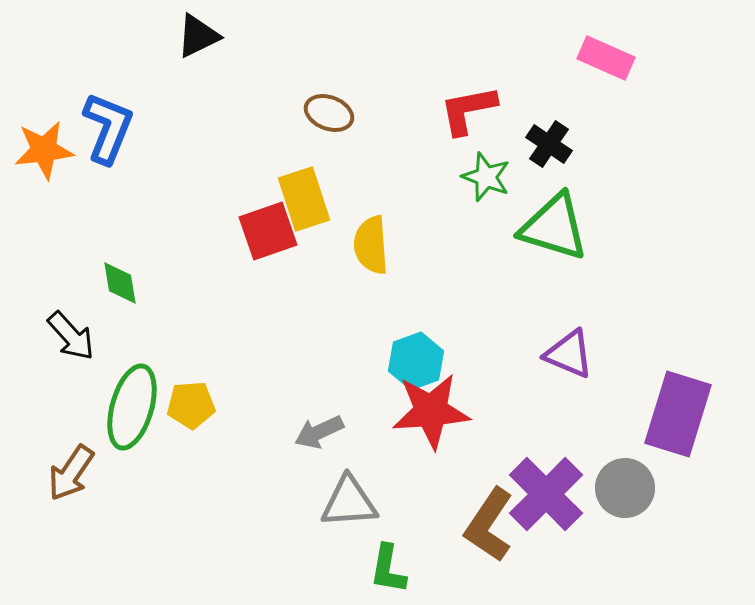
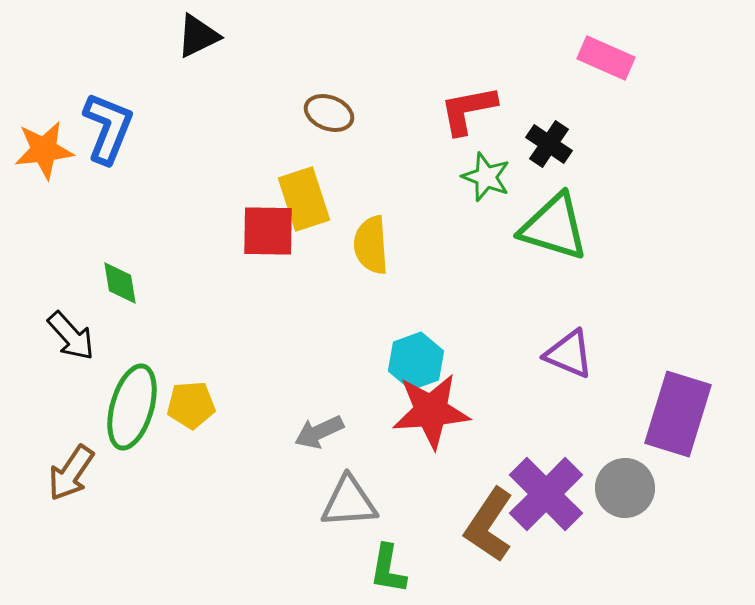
red square: rotated 20 degrees clockwise
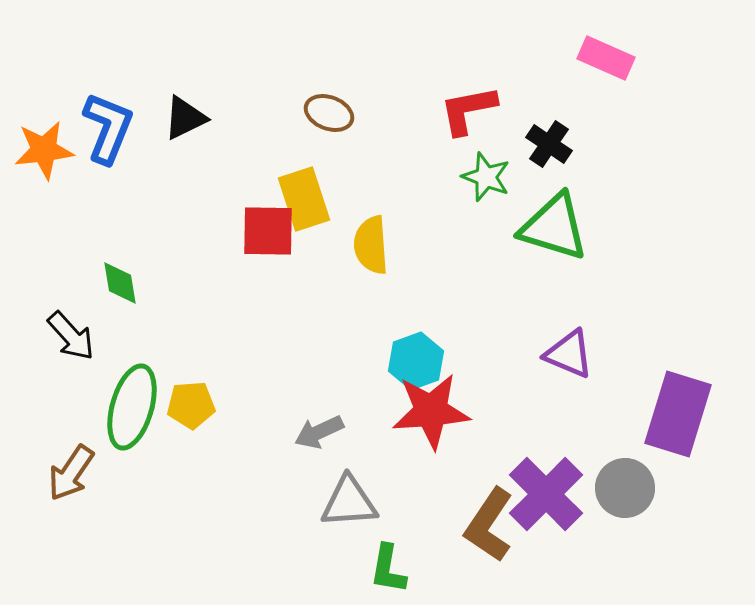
black triangle: moved 13 px left, 82 px down
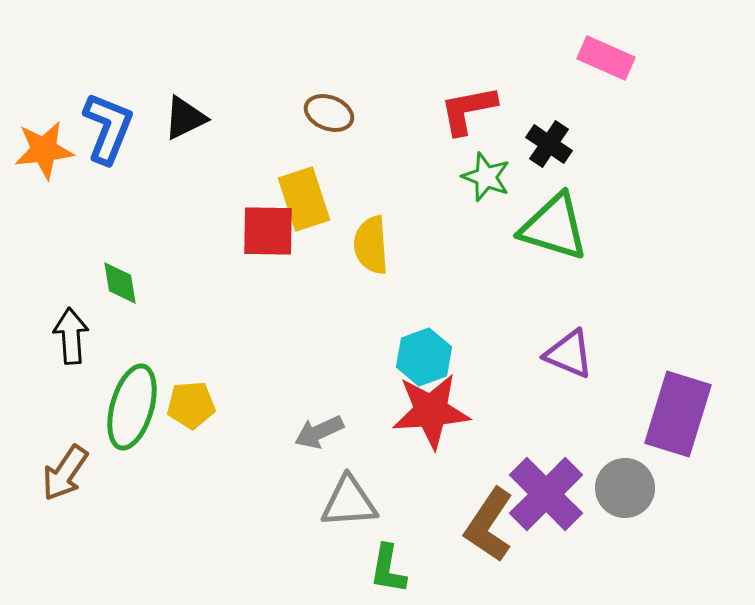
black arrow: rotated 142 degrees counterclockwise
cyan hexagon: moved 8 px right, 4 px up
brown arrow: moved 6 px left
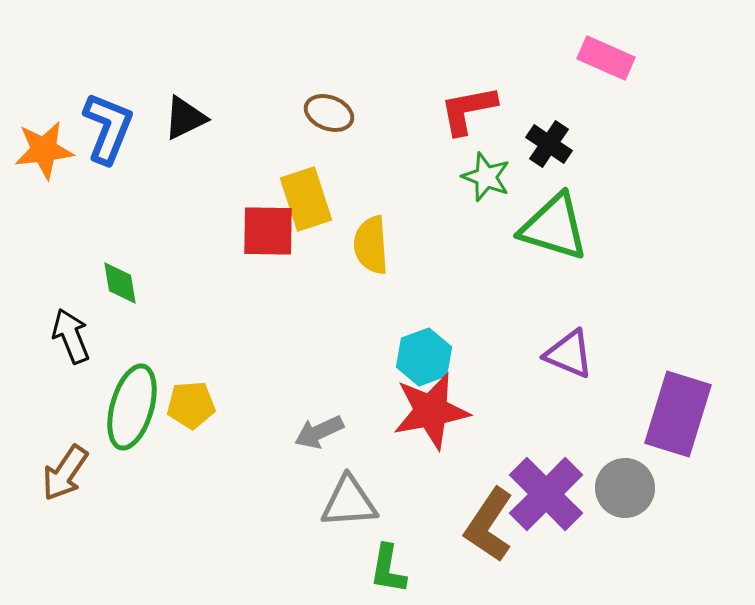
yellow rectangle: moved 2 px right
black arrow: rotated 18 degrees counterclockwise
red star: rotated 6 degrees counterclockwise
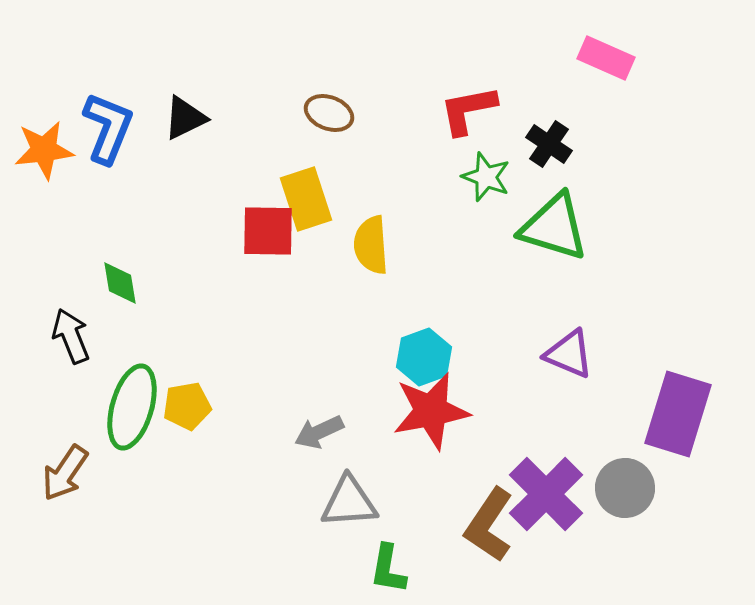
yellow pentagon: moved 4 px left, 1 px down; rotated 6 degrees counterclockwise
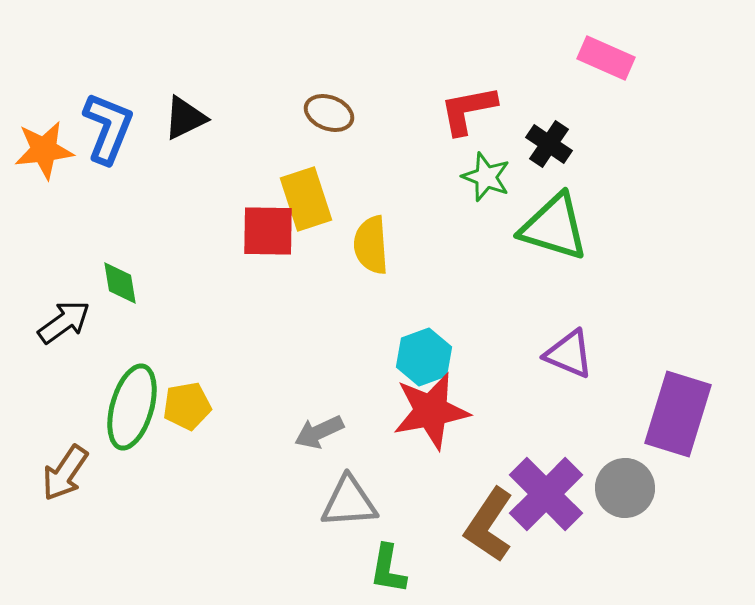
black arrow: moved 7 px left, 14 px up; rotated 76 degrees clockwise
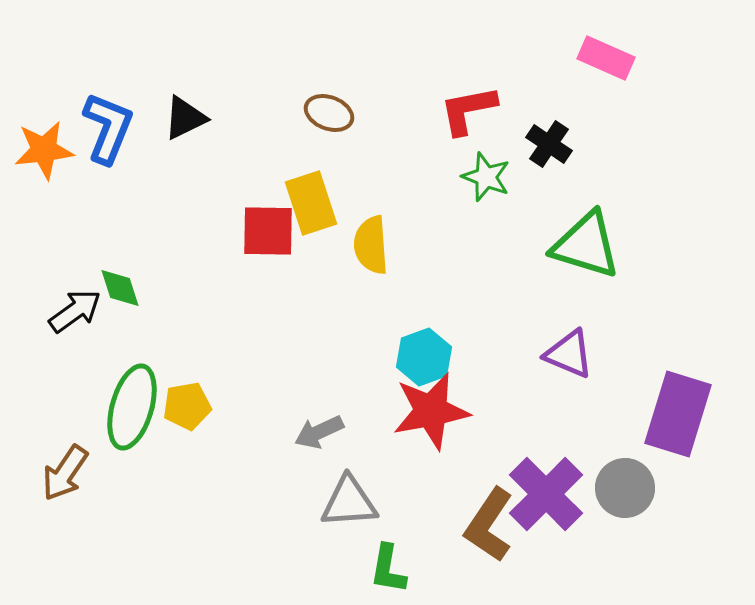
yellow rectangle: moved 5 px right, 4 px down
green triangle: moved 32 px right, 18 px down
green diamond: moved 5 px down; rotated 9 degrees counterclockwise
black arrow: moved 11 px right, 11 px up
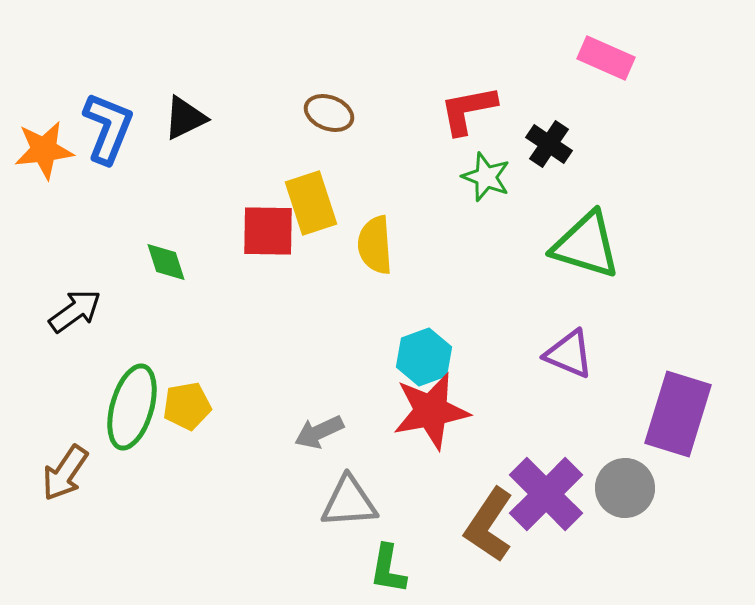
yellow semicircle: moved 4 px right
green diamond: moved 46 px right, 26 px up
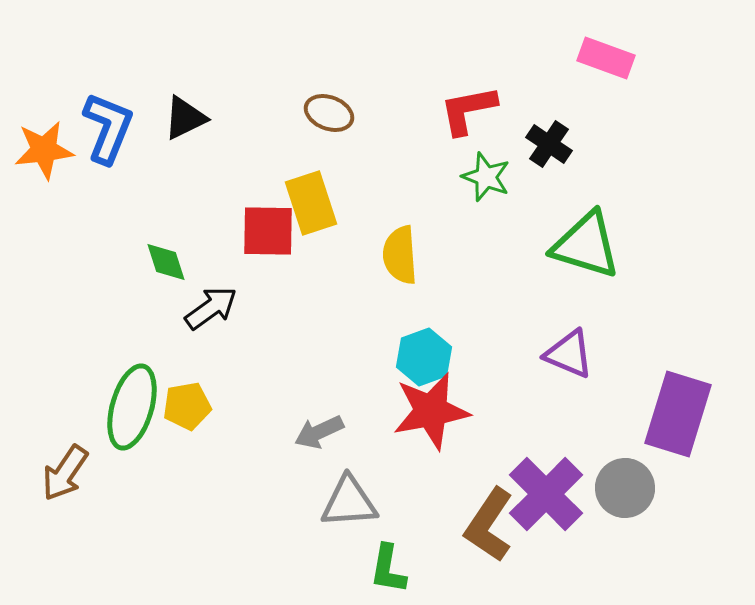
pink rectangle: rotated 4 degrees counterclockwise
yellow semicircle: moved 25 px right, 10 px down
black arrow: moved 136 px right, 3 px up
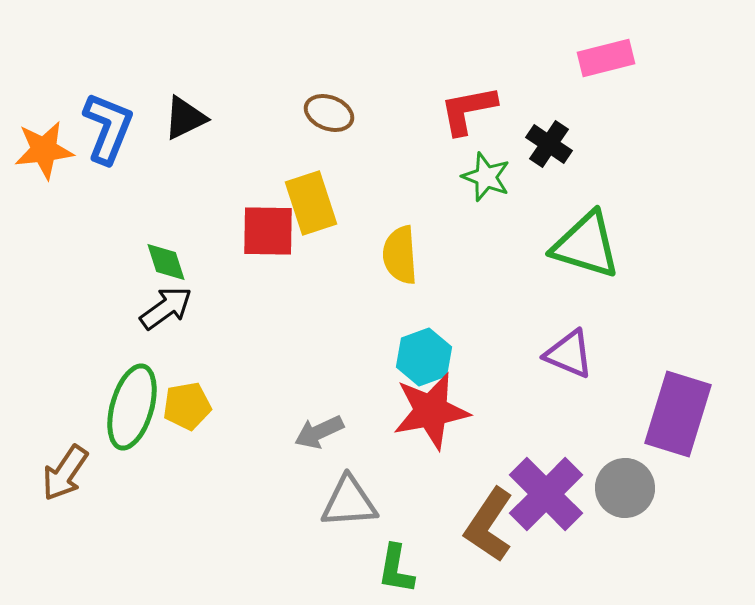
pink rectangle: rotated 34 degrees counterclockwise
black arrow: moved 45 px left
green L-shape: moved 8 px right
